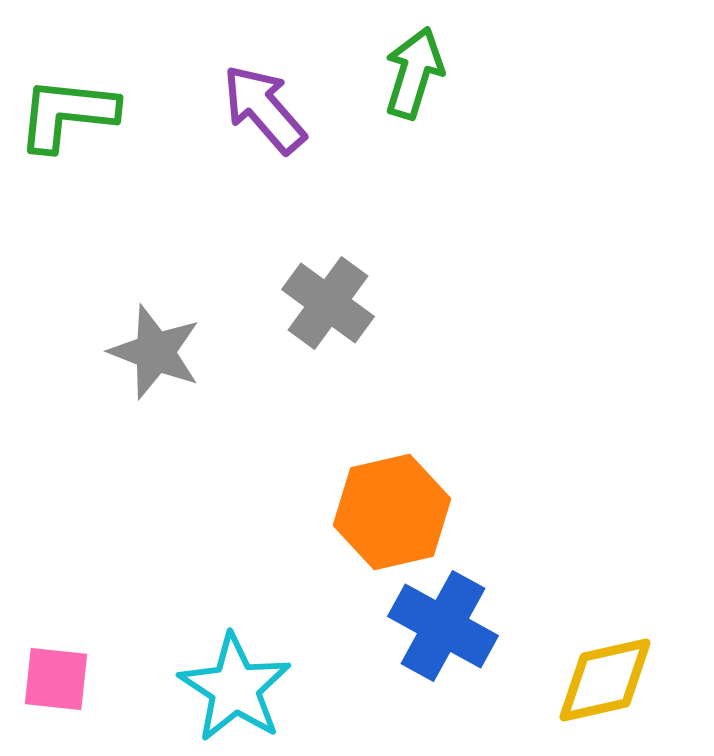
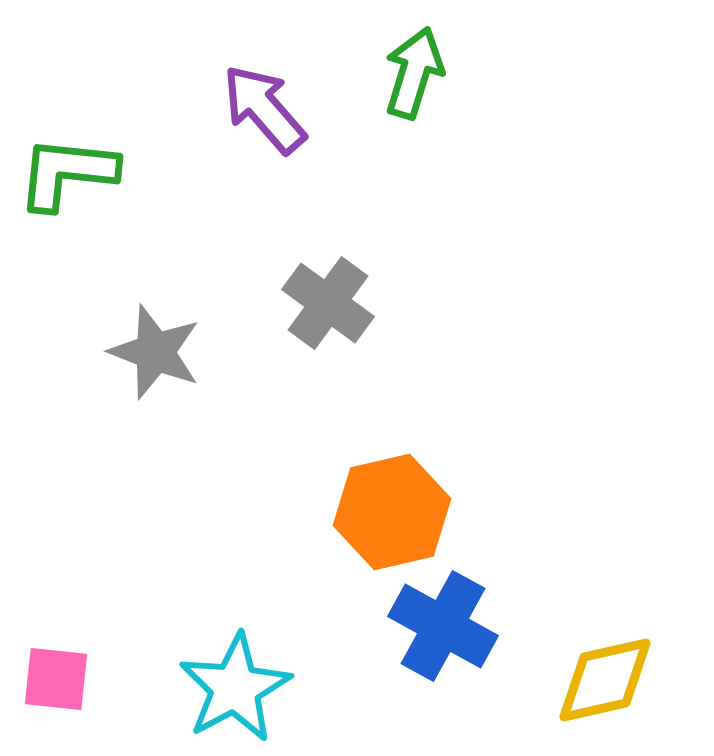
green L-shape: moved 59 px down
cyan star: rotated 11 degrees clockwise
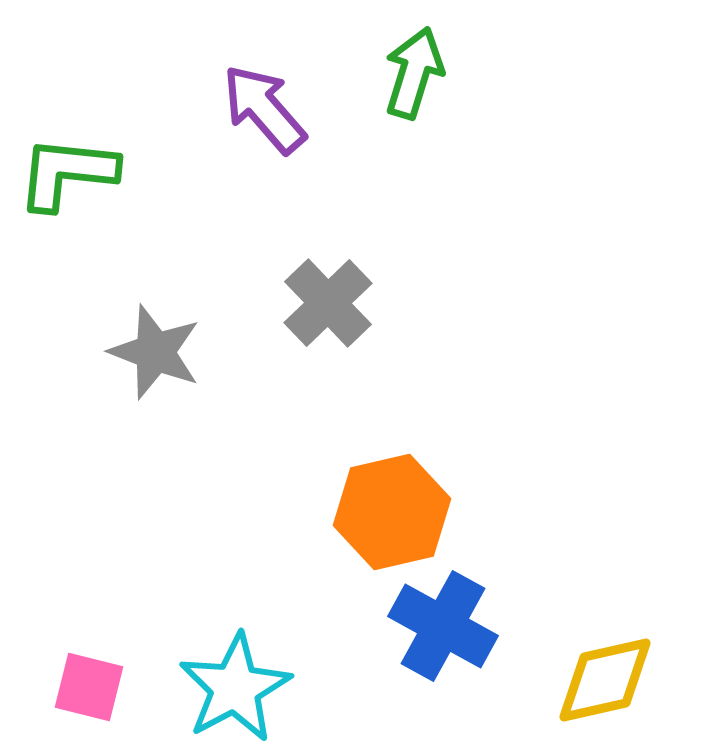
gray cross: rotated 10 degrees clockwise
pink square: moved 33 px right, 8 px down; rotated 8 degrees clockwise
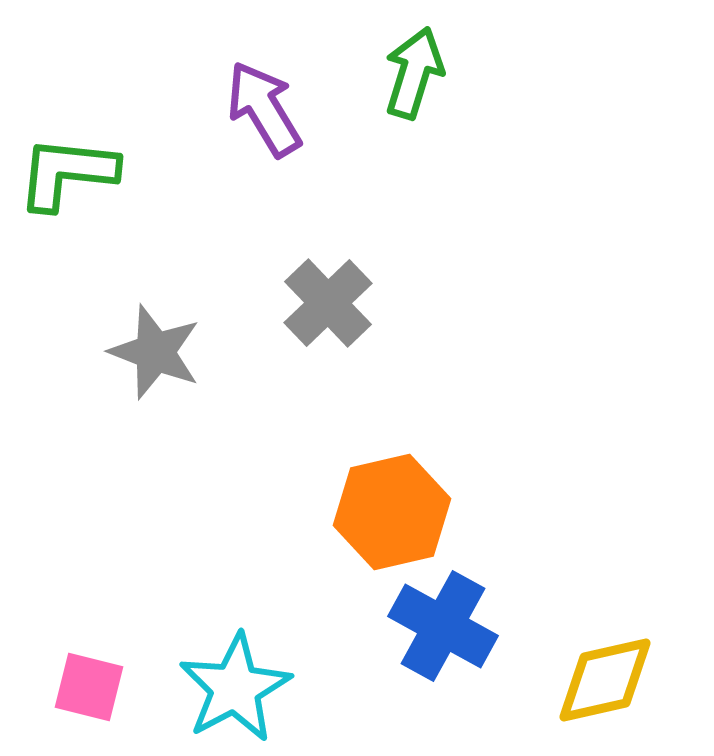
purple arrow: rotated 10 degrees clockwise
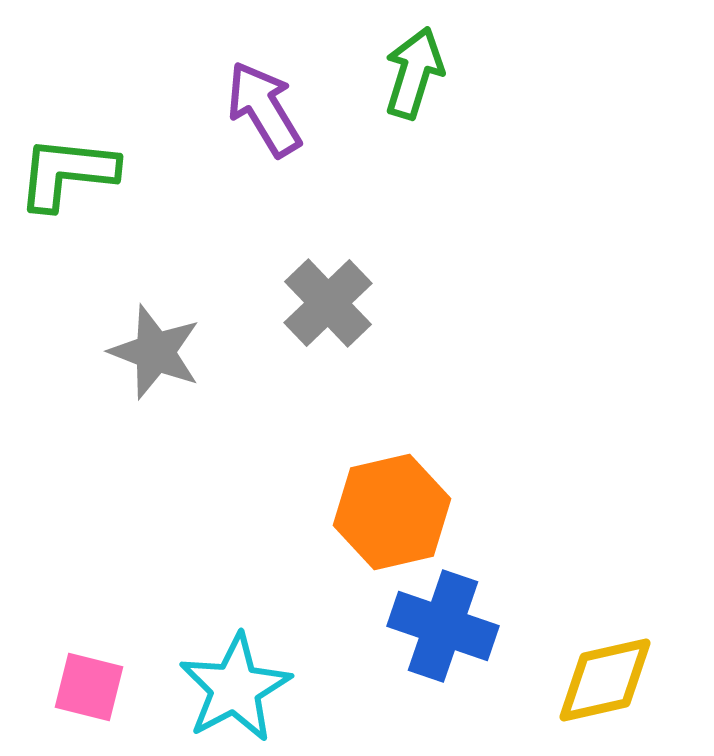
blue cross: rotated 10 degrees counterclockwise
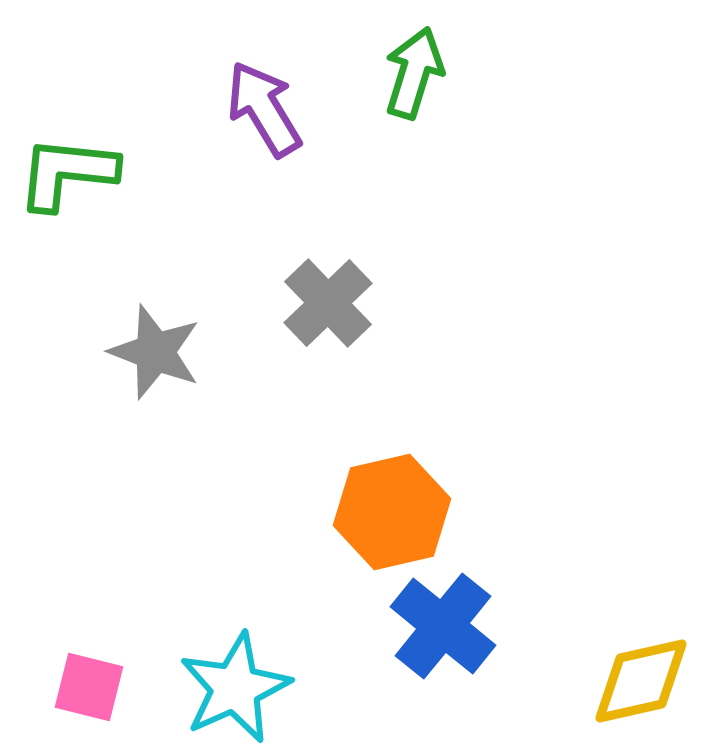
blue cross: rotated 20 degrees clockwise
yellow diamond: moved 36 px right, 1 px down
cyan star: rotated 4 degrees clockwise
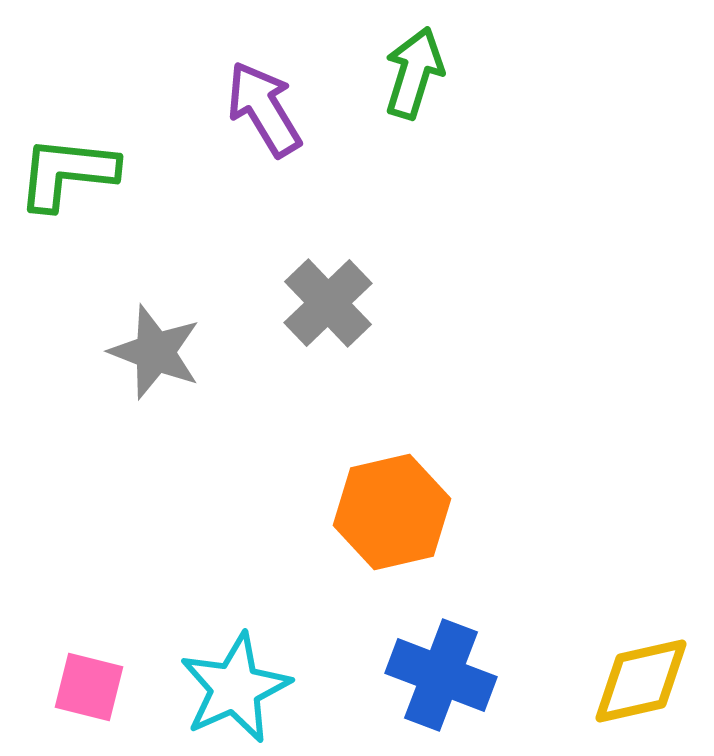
blue cross: moved 2 px left, 49 px down; rotated 18 degrees counterclockwise
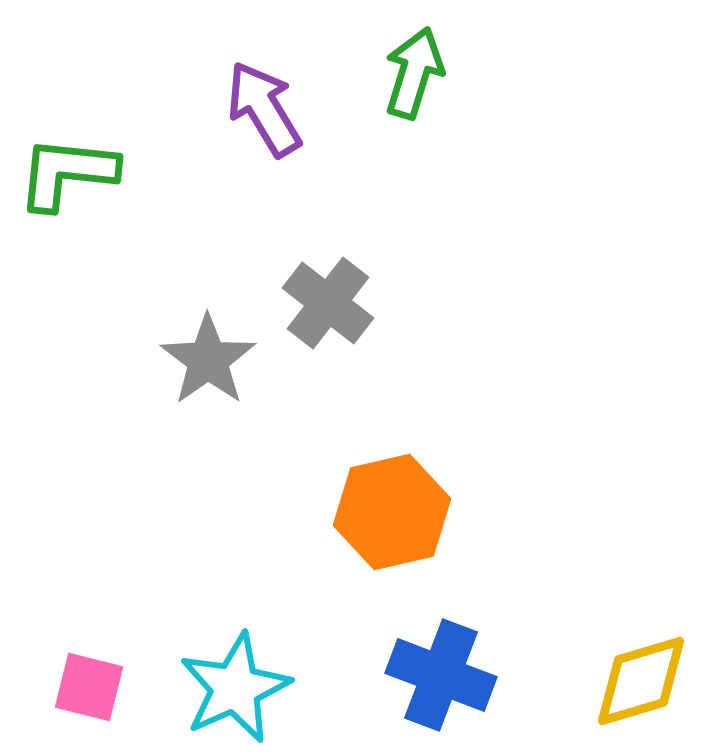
gray cross: rotated 8 degrees counterclockwise
gray star: moved 53 px right, 8 px down; rotated 16 degrees clockwise
yellow diamond: rotated 4 degrees counterclockwise
